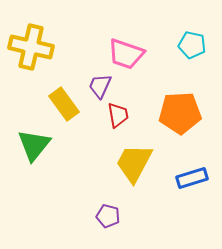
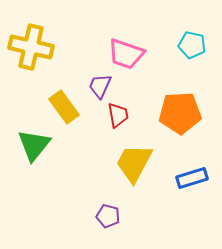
yellow rectangle: moved 3 px down
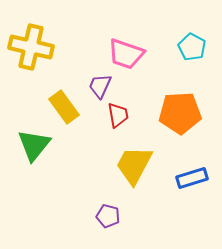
cyan pentagon: moved 2 px down; rotated 16 degrees clockwise
yellow trapezoid: moved 2 px down
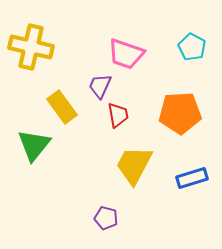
yellow rectangle: moved 2 px left
purple pentagon: moved 2 px left, 2 px down
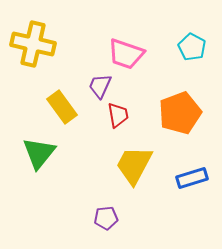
yellow cross: moved 2 px right, 3 px up
orange pentagon: rotated 18 degrees counterclockwise
green triangle: moved 5 px right, 8 px down
purple pentagon: rotated 20 degrees counterclockwise
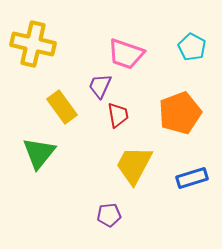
purple pentagon: moved 3 px right, 3 px up
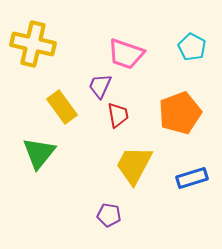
purple pentagon: rotated 15 degrees clockwise
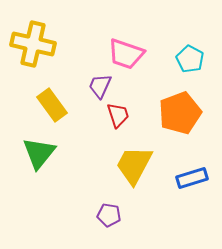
cyan pentagon: moved 2 px left, 12 px down
yellow rectangle: moved 10 px left, 2 px up
red trapezoid: rotated 8 degrees counterclockwise
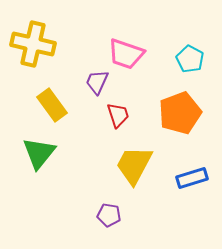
purple trapezoid: moved 3 px left, 4 px up
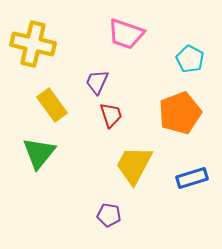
pink trapezoid: moved 20 px up
red trapezoid: moved 7 px left
